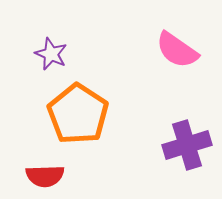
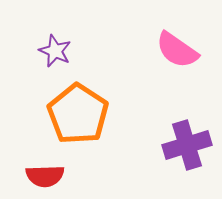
purple star: moved 4 px right, 3 px up
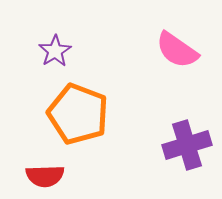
purple star: rotated 16 degrees clockwise
orange pentagon: rotated 12 degrees counterclockwise
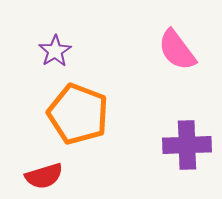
pink semicircle: rotated 18 degrees clockwise
purple cross: rotated 15 degrees clockwise
red semicircle: moved 1 px left; rotated 15 degrees counterclockwise
